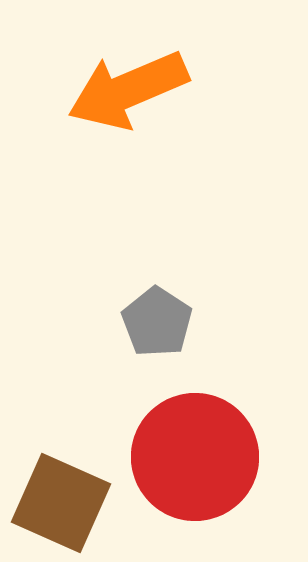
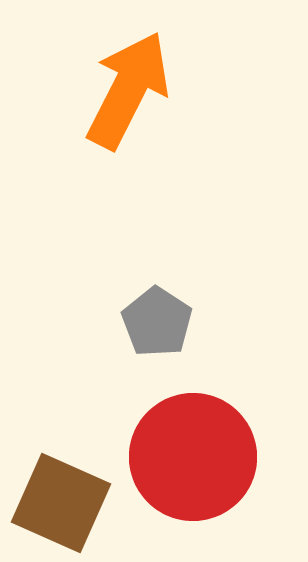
orange arrow: rotated 140 degrees clockwise
red circle: moved 2 px left
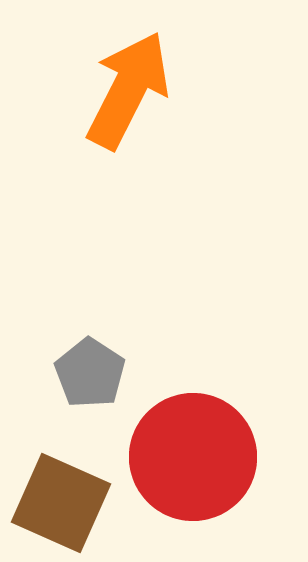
gray pentagon: moved 67 px left, 51 px down
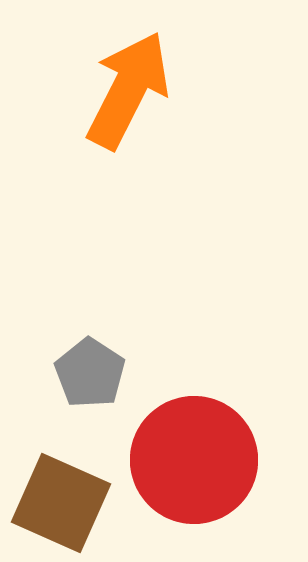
red circle: moved 1 px right, 3 px down
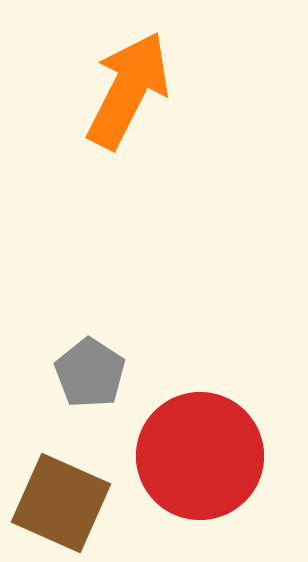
red circle: moved 6 px right, 4 px up
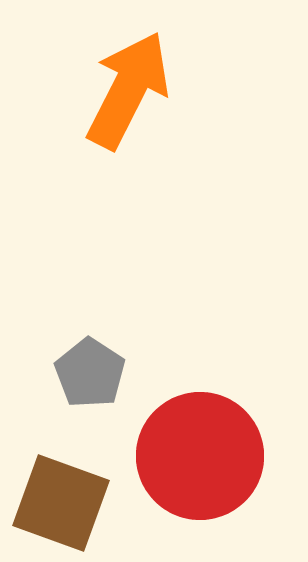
brown square: rotated 4 degrees counterclockwise
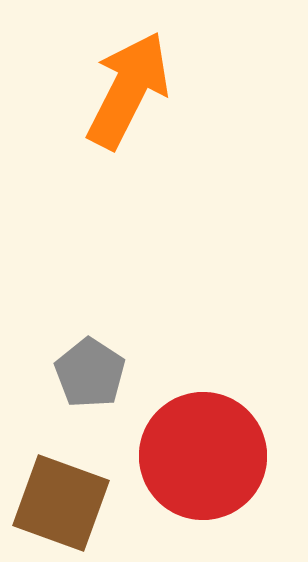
red circle: moved 3 px right
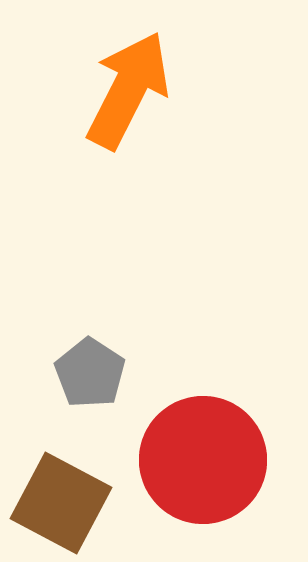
red circle: moved 4 px down
brown square: rotated 8 degrees clockwise
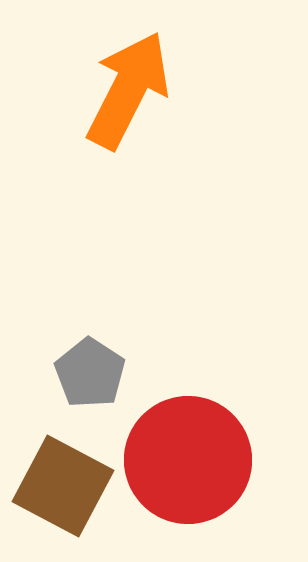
red circle: moved 15 px left
brown square: moved 2 px right, 17 px up
